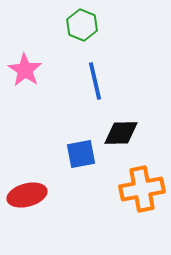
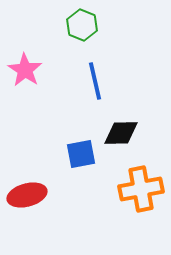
orange cross: moved 1 px left
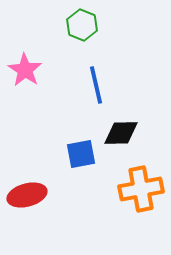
blue line: moved 1 px right, 4 px down
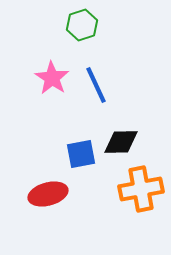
green hexagon: rotated 20 degrees clockwise
pink star: moved 27 px right, 8 px down
blue line: rotated 12 degrees counterclockwise
black diamond: moved 9 px down
red ellipse: moved 21 px right, 1 px up
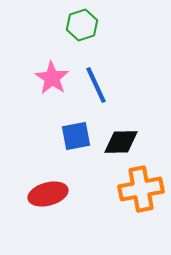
blue square: moved 5 px left, 18 px up
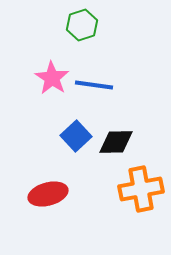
blue line: moved 2 px left; rotated 57 degrees counterclockwise
blue square: rotated 32 degrees counterclockwise
black diamond: moved 5 px left
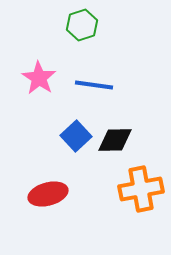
pink star: moved 13 px left
black diamond: moved 1 px left, 2 px up
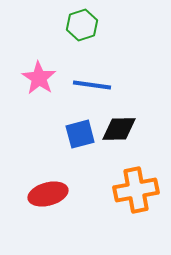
blue line: moved 2 px left
blue square: moved 4 px right, 2 px up; rotated 28 degrees clockwise
black diamond: moved 4 px right, 11 px up
orange cross: moved 5 px left, 1 px down
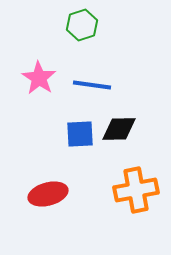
blue square: rotated 12 degrees clockwise
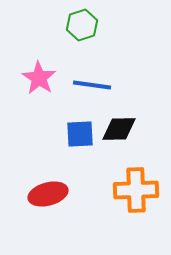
orange cross: rotated 9 degrees clockwise
